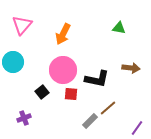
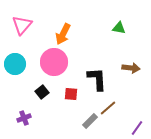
cyan circle: moved 2 px right, 2 px down
pink circle: moved 9 px left, 8 px up
black L-shape: rotated 105 degrees counterclockwise
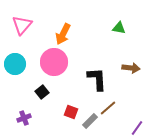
red square: moved 18 px down; rotated 16 degrees clockwise
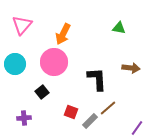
purple cross: rotated 16 degrees clockwise
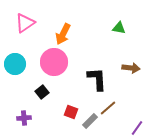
pink triangle: moved 3 px right, 2 px up; rotated 15 degrees clockwise
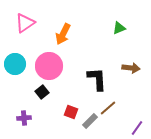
green triangle: rotated 32 degrees counterclockwise
pink circle: moved 5 px left, 4 px down
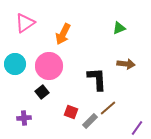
brown arrow: moved 5 px left, 4 px up
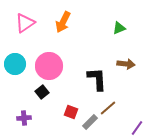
orange arrow: moved 12 px up
gray rectangle: moved 1 px down
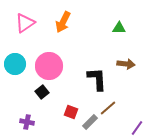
green triangle: rotated 24 degrees clockwise
purple cross: moved 3 px right, 4 px down; rotated 16 degrees clockwise
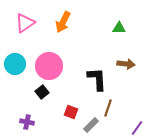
brown line: rotated 30 degrees counterclockwise
gray rectangle: moved 1 px right, 3 px down
